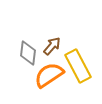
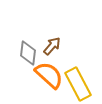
yellow rectangle: moved 18 px down
orange semicircle: rotated 76 degrees clockwise
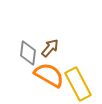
brown arrow: moved 2 px left, 2 px down
orange semicircle: rotated 12 degrees counterclockwise
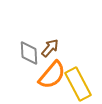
gray diamond: moved 1 px right; rotated 10 degrees counterclockwise
orange semicircle: moved 3 px right; rotated 100 degrees clockwise
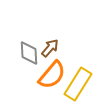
yellow rectangle: rotated 60 degrees clockwise
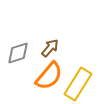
gray diamond: moved 11 px left; rotated 75 degrees clockwise
orange semicircle: moved 3 px left, 1 px down
